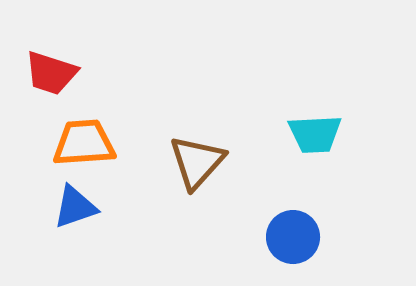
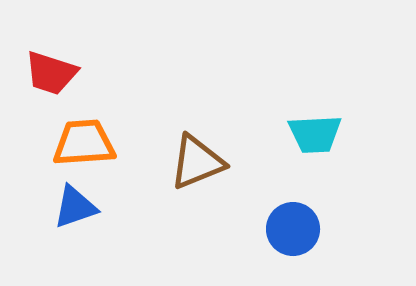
brown triangle: rotated 26 degrees clockwise
blue circle: moved 8 px up
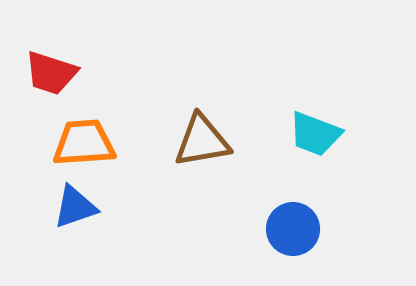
cyan trapezoid: rotated 24 degrees clockwise
brown triangle: moved 5 px right, 21 px up; rotated 12 degrees clockwise
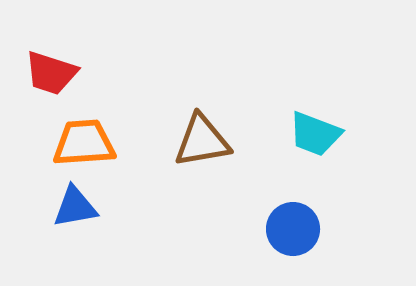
blue triangle: rotated 9 degrees clockwise
